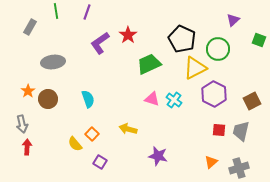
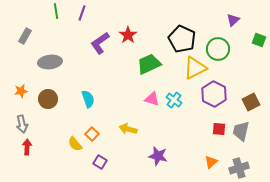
purple line: moved 5 px left, 1 px down
gray rectangle: moved 5 px left, 9 px down
gray ellipse: moved 3 px left
orange star: moved 7 px left; rotated 24 degrees clockwise
brown square: moved 1 px left, 1 px down
red square: moved 1 px up
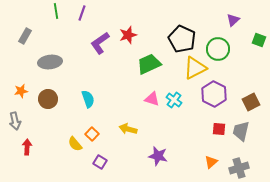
red star: rotated 18 degrees clockwise
gray arrow: moved 7 px left, 3 px up
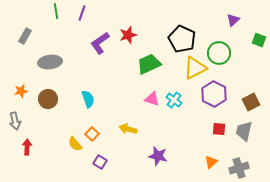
green circle: moved 1 px right, 4 px down
gray trapezoid: moved 3 px right
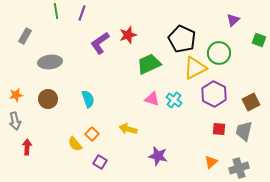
orange star: moved 5 px left, 4 px down
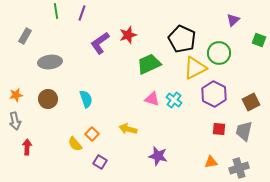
cyan semicircle: moved 2 px left
orange triangle: rotated 32 degrees clockwise
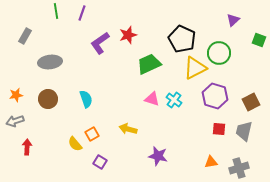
purple hexagon: moved 1 px right, 2 px down; rotated 10 degrees counterclockwise
gray arrow: rotated 84 degrees clockwise
orange square: rotated 16 degrees clockwise
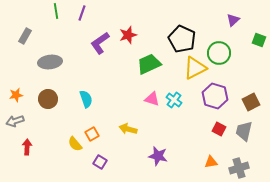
red square: rotated 24 degrees clockwise
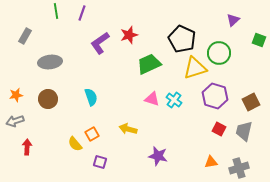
red star: moved 1 px right
yellow triangle: rotated 10 degrees clockwise
cyan semicircle: moved 5 px right, 2 px up
purple square: rotated 16 degrees counterclockwise
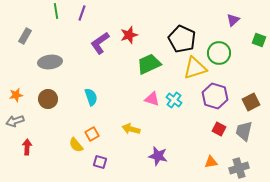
yellow arrow: moved 3 px right
yellow semicircle: moved 1 px right, 1 px down
